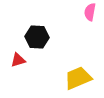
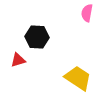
pink semicircle: moved 3 px left, 1 px down
yellow trapezoid: rotated 56 degrees clockwise
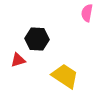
black hexagon: moved 2 px down
yellow trapezoid: moved 13 px left, 2 px up
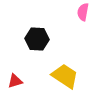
pink semicircle: moved 4 px left, 1 px up
red triangle: moved 3 px left, 21 px down
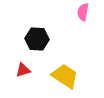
red triangle: moved 8 px right, 11 px up
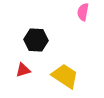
black hexagon: moved 1 px left, 1 px down
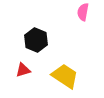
black hexagon: rotated 20 degrees clockwise
